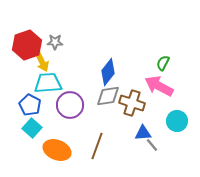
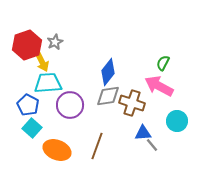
gray star: rotated 28 degrees counterclockwise
blue pentagon: moved 2 px left
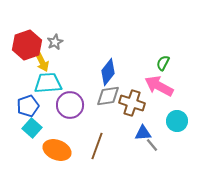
blue pentagon: moved 1 px down; rotated 25 degrees clockwise
